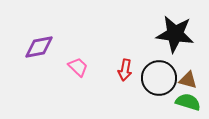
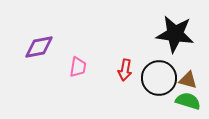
pink trapezoid: rotated 55 degrees clockwise
green semicircle: moved 1 px up
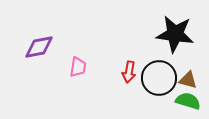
red arrow: moved 4 px right, 2 px down
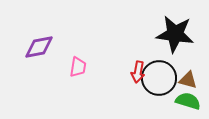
red arrow: moved 9 px right
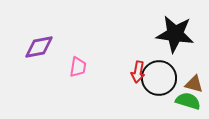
brown triangle: moved 6 px right, 4 px down
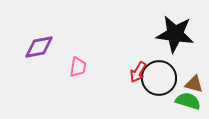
red arrow: rotated 20 degrees clockwise
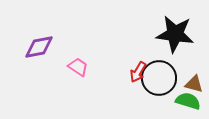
pink trapezoid: rotated 65 degrees counterclockwise
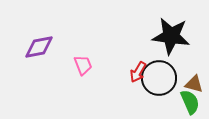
black star: moved 4 px left, 2 px down
pink trapezoid: moved 5 px right, 2 px up; rotated 35 degrees clockwise
green semicircle: moved 2 px right, 1 px down; rotated 50 degrees clockwise
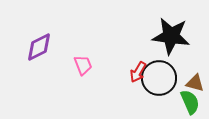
purple diamond: rotated 16 degrees counterclockwise
brown triangle: moved 1 px right, 1 px up
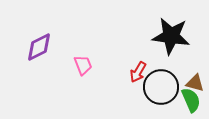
black circle: moved 2 px right, 9 px down
green semicircle: moved 1 px right, 2 px up
